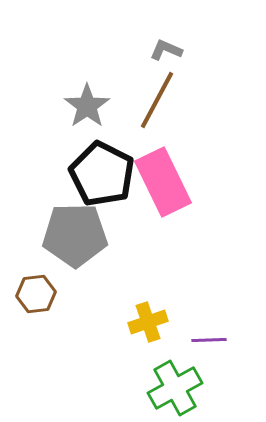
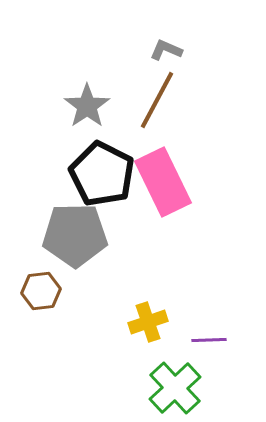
brown hexagon: moved 5 px right, 3 px up
green cross: rotated 14 degrees counterclockwise
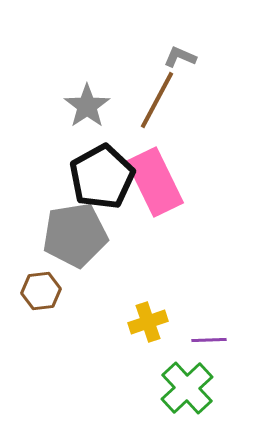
gray L-shape: moved 14 px right, 7 px down
black pentagon: moved 3 px down; rotated 16 degrees clockwise
pink rectangle: moved 8 px left
gray pentagon: rotated 8 degrees counterclockwise
green cross: moved 12 px right
